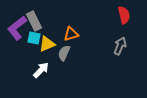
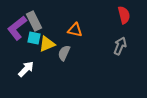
orange triangle: moved 4 px right, 4 px up; rotated 28 degrees clockwise
white arrow: moved 15 px left, 1 px up
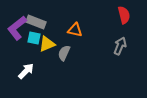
gray rectangle: moved 2 px right, 1 px down; rotated 42 degrees counterclockwise
white arrow: moved 2 px down
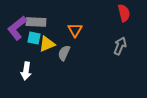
red semicircle: moved 2 px up
gray rectangle: rotated 18 degrees counterclockwise
orange triangle: rotated 49 degrees clockwise
white arrow: rotated 144 degrees clockwise
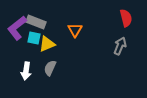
red semicircle: moved 2 px right, 5 px down
gray rectangle: rotated 18 degrees clockwise
gray semicircle: moved 14 px left, 15 px down
